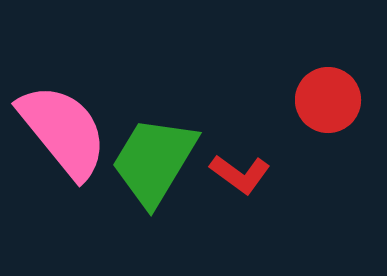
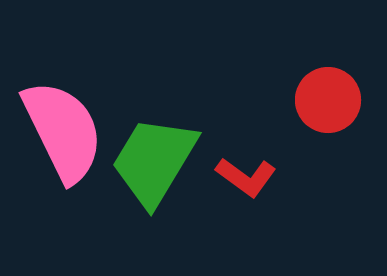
pink semicircle: rotated 13 degrees clockwise
red L-shape: moved 6 px right, 3 px down
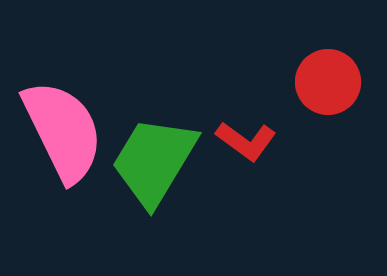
red circle: moved 18 px up
red L-shape: moved 36 px up
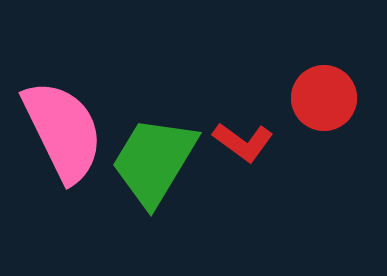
red circle: moved 4 px left, 16 px down
red L-shape: moved 3 px left, 1 px down
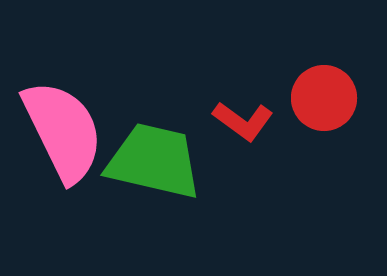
red L-shape: moved 21 px up
green trapezoid: rotated 72 degrees clockwise
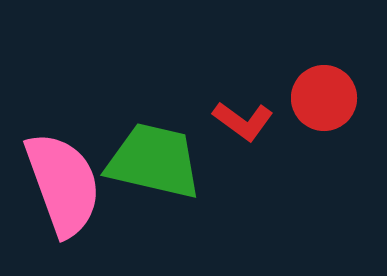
pink semicircle: moved 53 px down; rotated 6 degrees clockwise
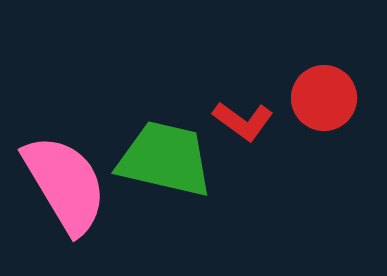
green trapezoid: moved 11 px right, 2 px up
pink semicircle: moved 2 px right; rotated 11 degrees counterclockwise
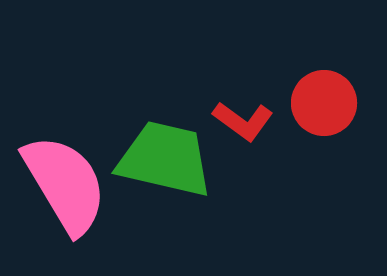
red circle: moved 5 px down
